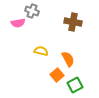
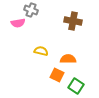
gray cross: moved 1 px left, 1 px up
brown cross: moved 1 px up
orange semicircle: rotated 63 degrees counterclockwise
orange square: rotated 24 degrees counterclockwise
green square: moved 1 px right, 1 px down; rotated 28 degrees counterclockwise
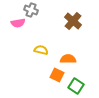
brown cross: rotated 30 degrees clockwise
yellow semicircle: moved 1 px up
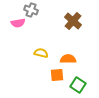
yellow semicircle: moved 3 px down
orange square: rotated 32 degrees counterclockwise
green square: moved 2 px right, 1 px up
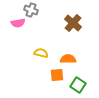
brown cross: moved 2 px down
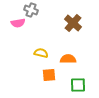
orange square: moved 8 px left
green square: rotated 35 degrees counterclockwise
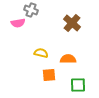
brown cross: moved 1 px left
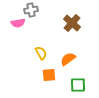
gray cross: rotated 32 degrees counterclockwise
yellow semicircle: rotated 48 degrees clockwise
orange semicircle: rotated 35 degrees counterclockwise
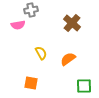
pink semicircle: moved 2 px down
orange square: moved 18 px left, 8 px down; rotated 16 degrees clockwise
green square: moved 6 px right, 1 px down
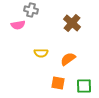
gray cross: rotated 24 degrees clockwise
yellow semicircle: rotated 120 degrees clockwise
orange square: moved 27 px right
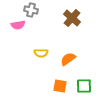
brown cross: moved 5 px up
orange square: moved 2 px right, 3 px down
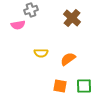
gray cross: rotated 32 degrees counterclockwise
